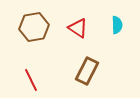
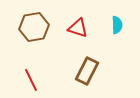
red triangle: rotated 15 degrees counterclockwise
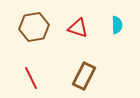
brown rectangle: moved 3 px left, 5 px down
red line: moved 2 px up
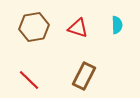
red line: moved 2 px left, 2 px down; rotated 20 degrees counterclockwise
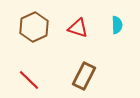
brown hexagon: rotated 16 degrees counterclockwise
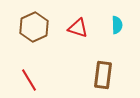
brown rectangle: moved 19 px right, 1 px up; rotated 20 degrees counterclockwise
red line: rotated 15 degrees clockwise
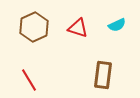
cyan semicircle: rotated 66 degrees clockwise
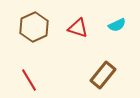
brown rectangle: rotated 32 degrees clockwise
